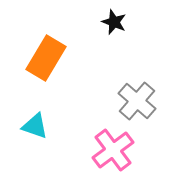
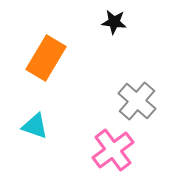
black star: rotated 15 degrees counterclockwise
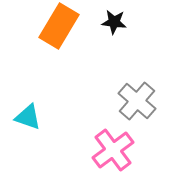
orange rectangle: moved 13 px right, 32 px up
cyan triangle: moved 7 px left, 9 px up
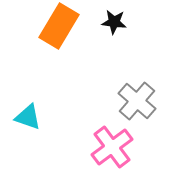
pink cross: moved 1 px left, 3 px up
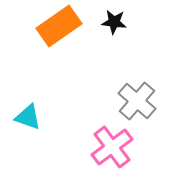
orange rectangle: rotated 24 degrees clockwise
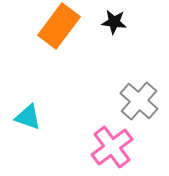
orange rectangle: rotated 18 degrees counterclockwise
gray cross: moved 2 px right
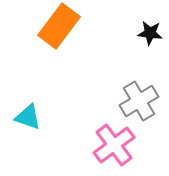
black star: moved 36 px right, 11 px down
gray cross: rotated 18 degrees clockwise
pink cross: moved 2 px right, 2 px up
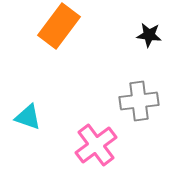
black star: moved 1 px left, 2 px down
gray cross: rotated 24 degrees clockwise
pink cross: moved 18 px left
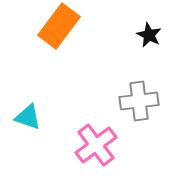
black star: rotated 20 degrees clockwise
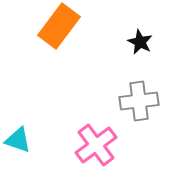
black star: moved 9 px left, 7 px down
cyan triangle: moved 10 px left, 23 px down
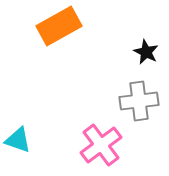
orange rectangle: rotated 24 degrees clockwise
black star: moved 6 px right, 10 px down
pink cross: moved 5 px right
